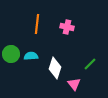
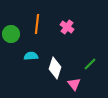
pink cross: rotated 24 degrees clockwise
green circle: moved 20 px up
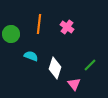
orange line: moved 2 px right
cyan semicircle: rotated 24 degrees clockwise
green line: moved 1 px down
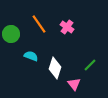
orange line: rotated 42 degrees counterclockwise
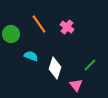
pink triangle: moved 2 px right, 1 px down
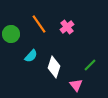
pink cross: rotated 16 degrees clockwise
cyan semicircle: rotated 112 degrees clockwise
white diamond: moved 1 px left, 1 px up
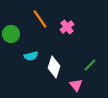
orange line: moved 1 px right, 5 px up
cyan semicircle: rotated 32 degrees clockwise
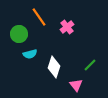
orange line: moved 1 px left, 2 px up
green circle: moved 8 px right
cyan semicircle: moved 1 px left, 2 px up
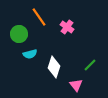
pink cross: rotated 16 degrees counterclockwise
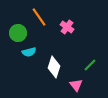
green circle: moved 1 px left, 1 px up
cyan semicircle: moved 1 px left, 2 px up
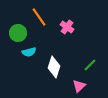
pink triangle: moved 3 px right, 1 px down; rotated 24 degrees clockwise
